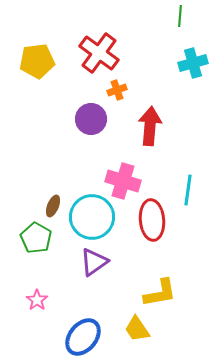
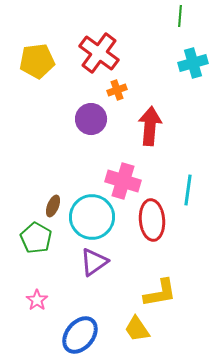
blue ellipse: moved 3 px left, 2 px up
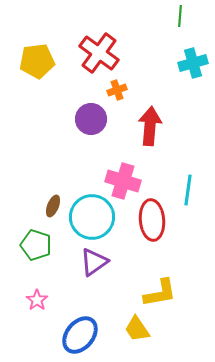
green pentagon: moved 7 px down; rotated 12 degrees counterclockwise
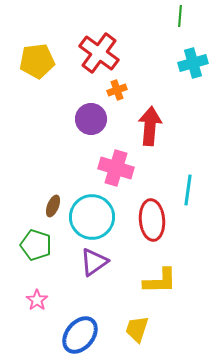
pink cross: moved 7 px left, 13 px up
yellow L-shape: moved 12 px up; rotated 9 degrees clockwise
yellow trapezoid: rotated 52 degrees clockwise
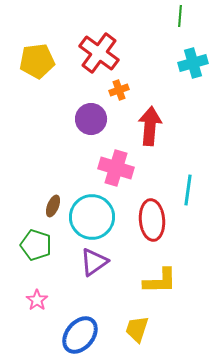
orange cross: moved 2 px right
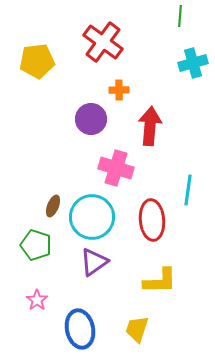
red cross: moved 4 px right, 11 px up
orange cross: rotated 18 degrees clockwise
blue ellipse: moved 6 px up; rotated 51 degrees counterclockwise
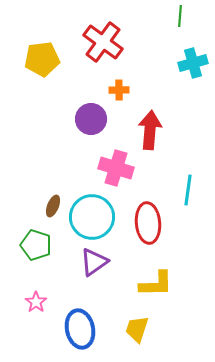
yellow pentagon: moved 5 px right, 2 px up
red arrow: moved 4 px down
red ellipse: moved 4 px left, 3 px down
yellow L-shape: moved 4 px left, 3 px down
pink star: moved 1 px left, 2 px down
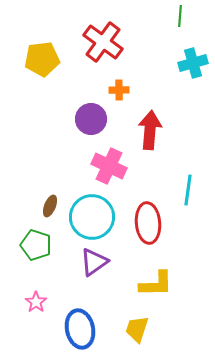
pink cross: moved 7 px left, 2 px up; rotated 8 degrees clockwise
brown ellipse: moved 3 px left
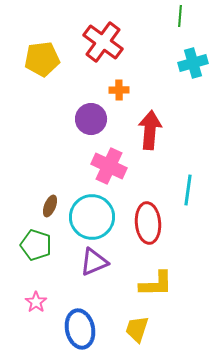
purple triangle: rotated 12 degrees clockwise
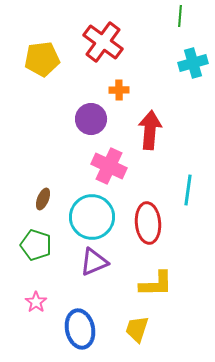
brown ellipse: moved 7 px left, 7 px up
